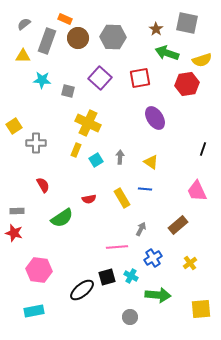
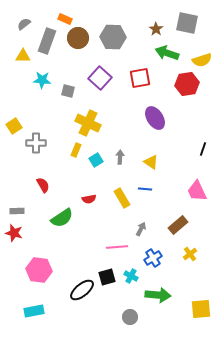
yellow cross at (190, 263): moved 9 px up
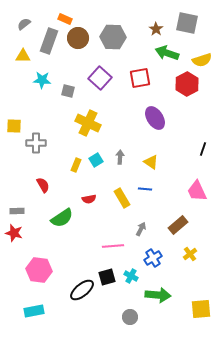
gray rectangle at (47, 41): moved 2 px right
red hexagon at (187, 84): rotated 20 degrees counterclockwise
yellow square at (14, 126): rotated 35 degrees clockwise
yellow rectangle at (76, 150): moved 15 px down
pink line at (117, 247): moved 4 px left, 1 px up
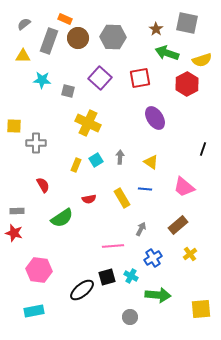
pink trapezoid at (197, 191): moved 13 px left, 4 px up; rotated 25 degrees counterclockwise
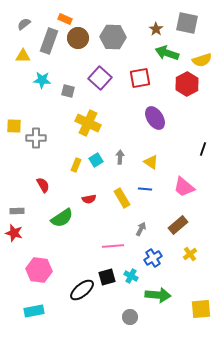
gray cross at (36, 143): moved 5 px up
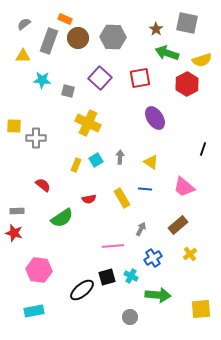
red semicircle at (43, 185): rotated 21 degrees counterclockwise
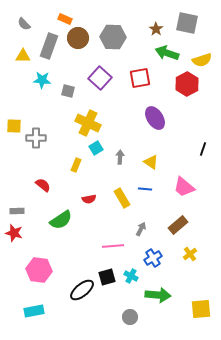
gray semicircle at (24, 24): rotated 96 degrees counterclockwise
gray rectangle at (49, 41): moved 5 px down
cyan square at (96, 160): moved 12 px up
green semicircle at (62, 218): moved 1 px left, 2 px down
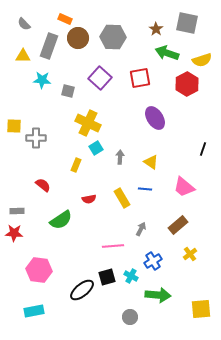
red star at (14, 233): rotated 12 degrees counterclockwise
blue cross at (153, 258): moved 3 px down
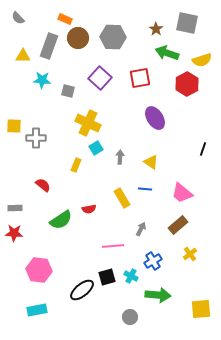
gray semicircle at (24, 24): moved 6 px left, 6 px up
pink trapezoid at (184, 187): moved 2 px left, 6 px down
red semicircle at (89, 199): moved 10 px down
gray rectangle at (17, 211): moved 2 px left, 3 px up
cyan rectangle at (34, 311): moved 3 px right, 1 px up
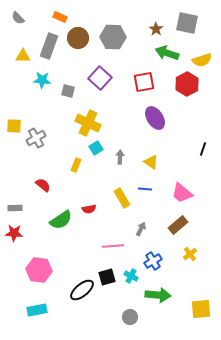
orange rectangle at (65, 19): moved 5 px left, 2 px up
red square at (140, 78): moved 4 px right, 4 px down
gray cross at (36, 138): rotated 30 degrees counterclockwise
